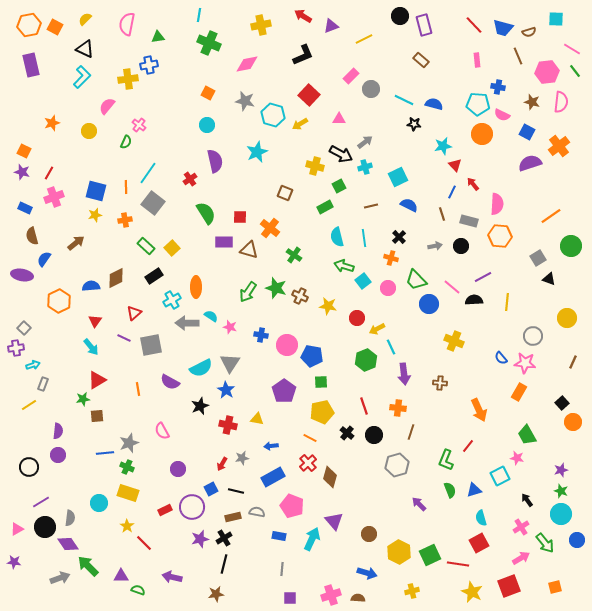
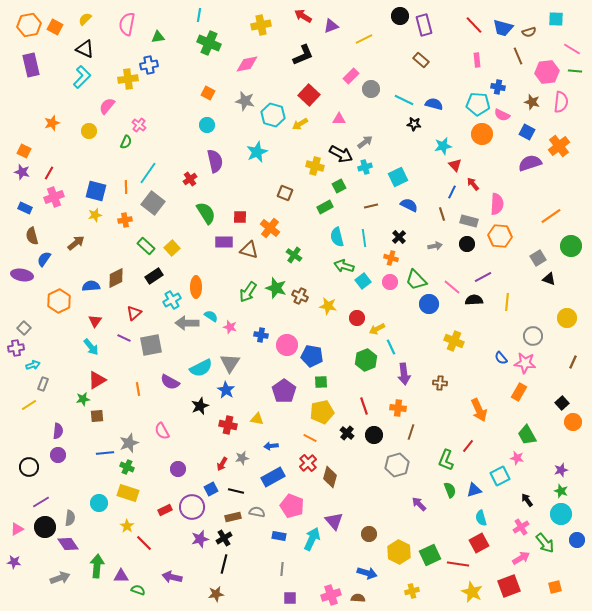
green line at (575, 71): rotated 48 degrees counterclockwise
black circle at (461, 246): moved 6 px right, 2 px up
pink circle at (388, 288): moved 2 px right, 6 px up
green arrow at (88, 566): moved 9 px right; rotated 50 degrees clockwise
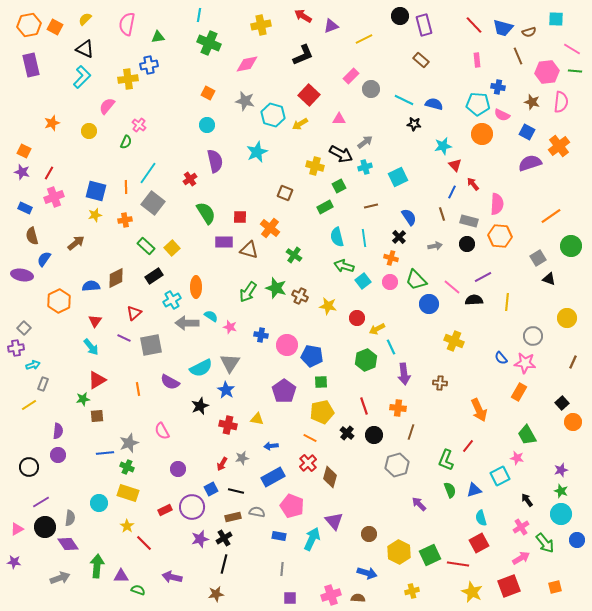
blue semicircle at (409, 205): moved 12 px down; rotated 30 degrees clockwise
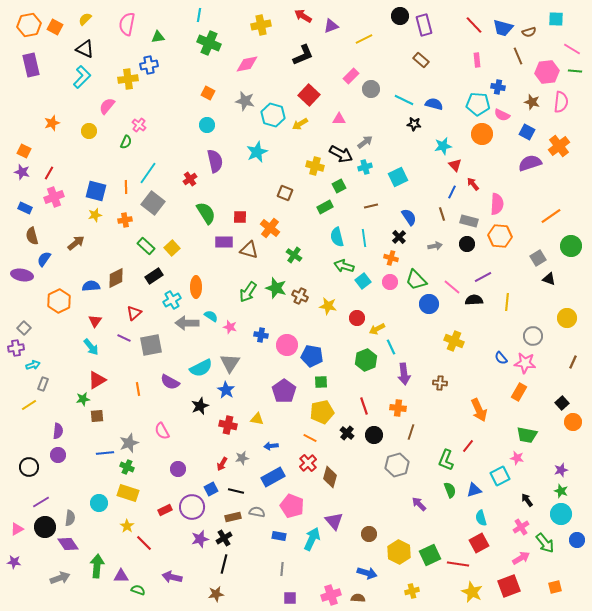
green trapezoid at (527, 435): rotated 50 degrees counterclockwise
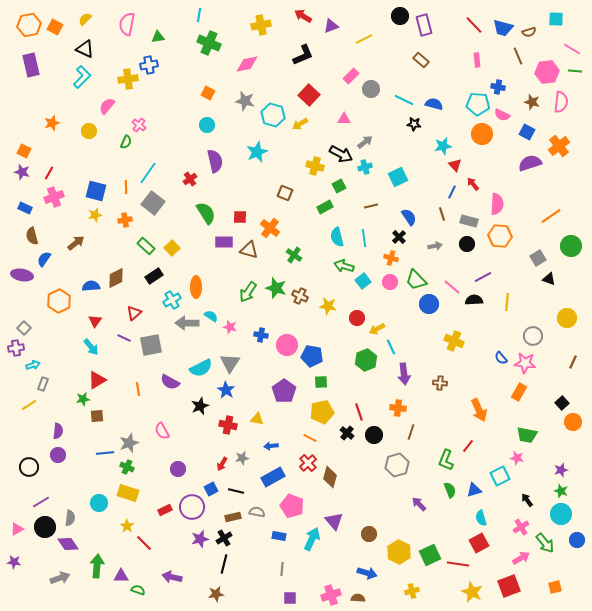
pink triangle at (339, 119): moved 5 px right
red line at (364, 406): moved 5 px left, 6 px down
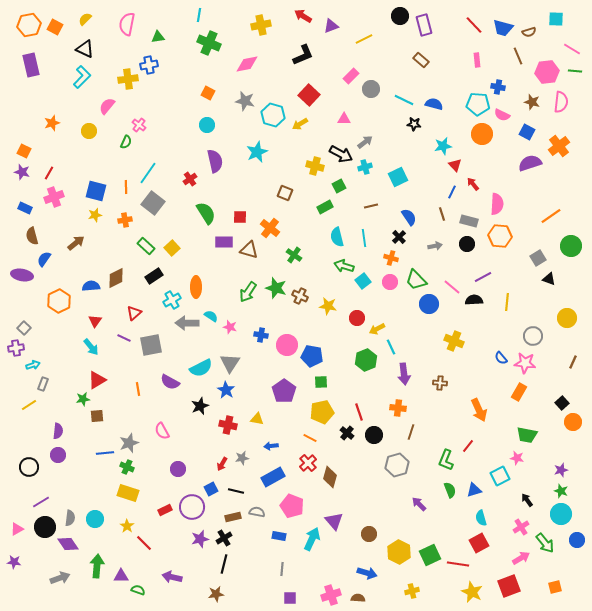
cyan circle at (99, 503): moved 4 px left, 16 px down
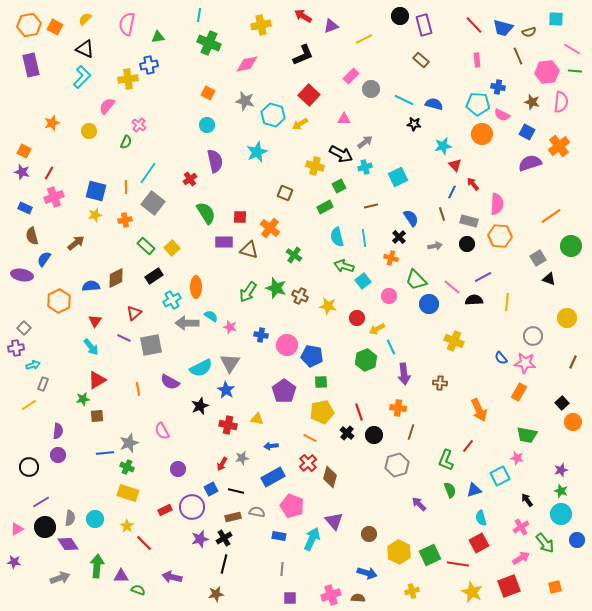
blue semicircle at (409, 217): moved 2 px right, 1 px down
pink circle at (390, 282): moved 1 px left, 14 px down
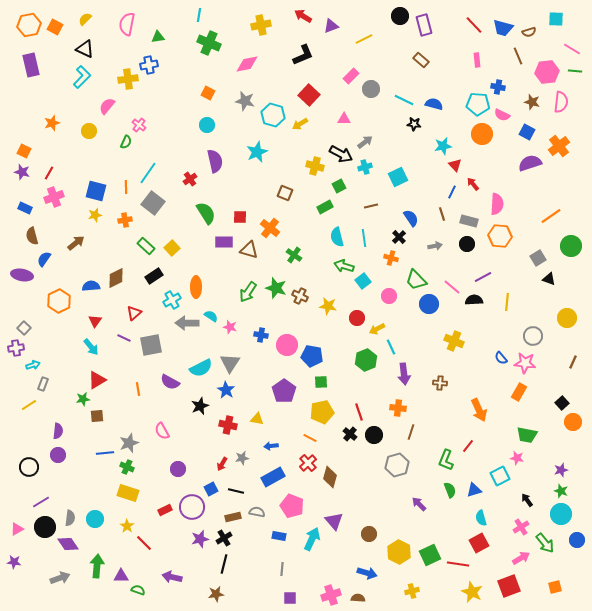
black cross at (347, 433): moved 3 px right, 1 px down
